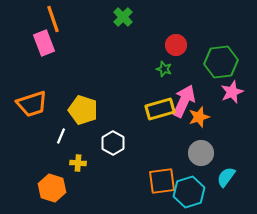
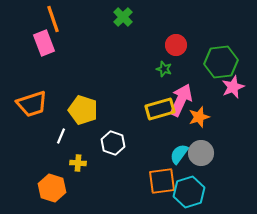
pink star: moved 1 px right, 5 px up
pink arrow: moved 3 px left, 1 px up
white hexagon: rotated 10 degrees counterclockwise
cyan semicircle: moved 47 px left, 23 px up
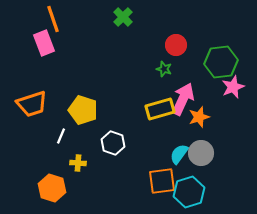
pink arrow: moved 2 px right, 1 px up
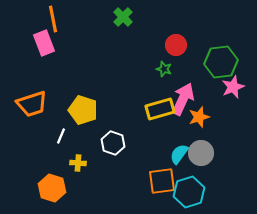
orange line: rotated 8 degrees clockwise
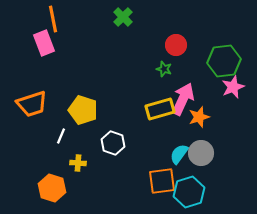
green hexagon: moved 3 px right, 1 px up
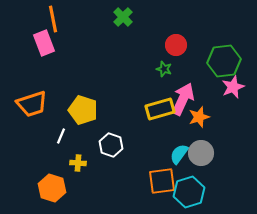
white hexagon: moved 2 px left, 2 px down
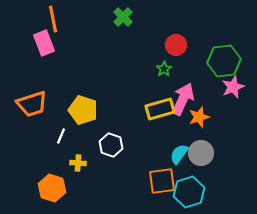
green star: rotated 21 degrees clockwise
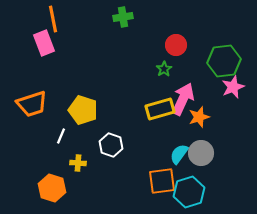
green cross: rotated 36 degrees clockwise
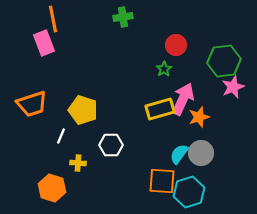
white hexagon: rotated 20 degrees counterclockwise
orange square: rotated 12 degrees clockwise
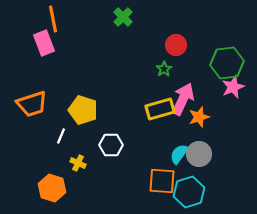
green cross: rotated 36 degrees counterclockwise
green hexagon: moved 3 px right, 2 px down
gray circle: moved 2 px left, 1 px down
yellow cross: rotated 21 degrees clockwise
